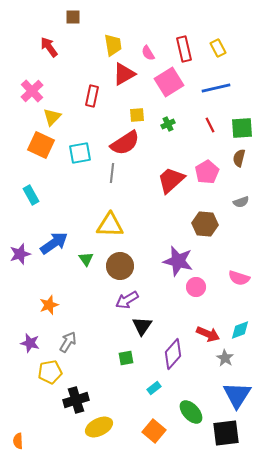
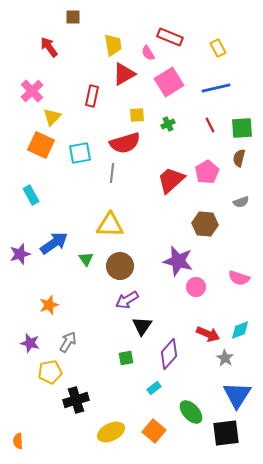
red rectangle at (184, 49): moved 14 px left, 12 px up; rotated 55 degrees counterclockwise
red semicircle at (125, 143): rotated 16 degrees clockwise
purple diamond at (173, 354): moved 4 px left
yellow ellipse at (99, 427): moved 12 px right, 5 px down
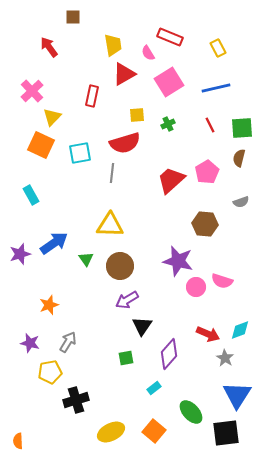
pink semicircle at (239, 278): moved 17 px left, 3 px down
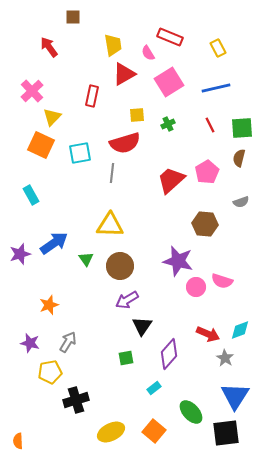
blue triangle at (237, 395): moved 2 px left, 1 px down
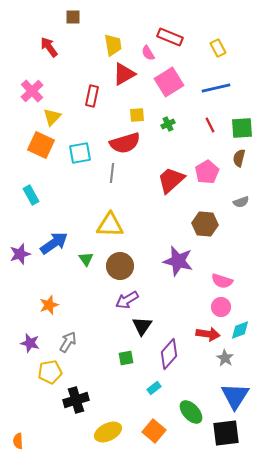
pink circle at (196, 287): moved 25 px right, 20 px down
red arrow at (208, 334): rotated 15 degrees counterclockwise
yellow ellipse at (111, 432): moved 3 px left
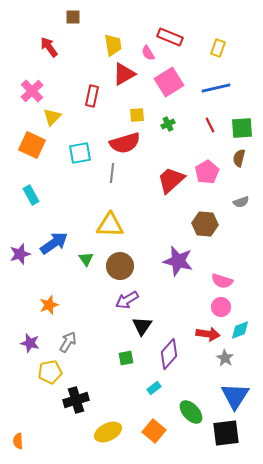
yellow rectangle at (218, 48): rotated 48 degrees clockwise
orange square at (41, 145): moved 9 px left
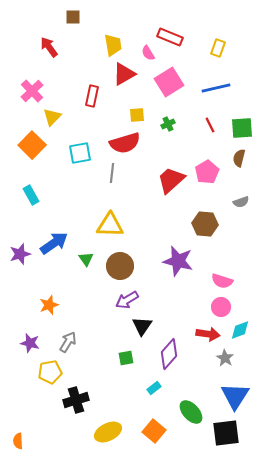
orange square at (32, 145): rotated 20 degrees clockwise
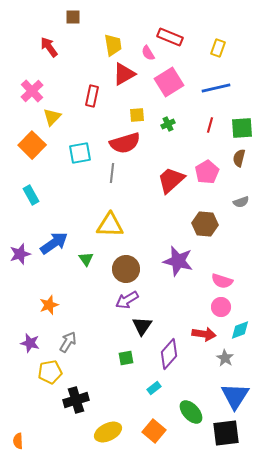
red line at (210, 125): rotated 42 degrees clockwise
brown circle at (120, 266): moved 6 px right, 3 px down
red arrow at (208, 334): moved 4 px left
